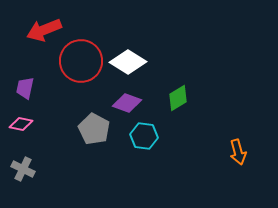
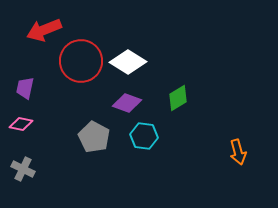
gray pentagon: moved 8 px down
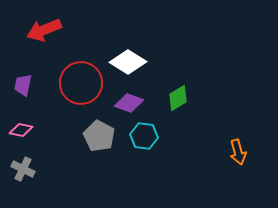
red circle: moved 22 px down
purple trapezoid: moved 2 px left, 3 px up
purple diamond: moved 2 px right
pink diamond: moved 6 px down
gray pentagon: moved 5 px right, 1 px up
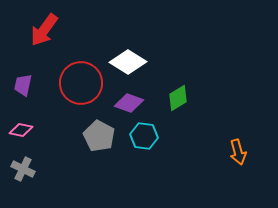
red arrow: rotated 32 degrees counterclockwise
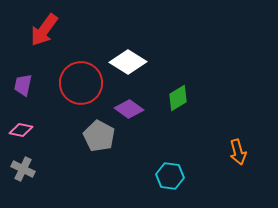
purple diamond: moved 6 px down; rotated 16 degrees clockwise
cyan hexagon: moved 26 px right, 40 px down
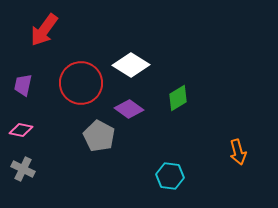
white diamond: moved 3 px right, 3 px down
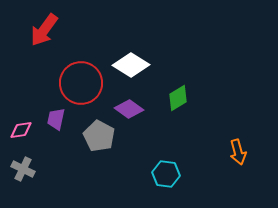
purple trapezoid: moved 33 px right, 34 px down
pink diamond: rotated 20 degrees counterclockwise
cyan hexagon: moved 4 px left, 2 px up
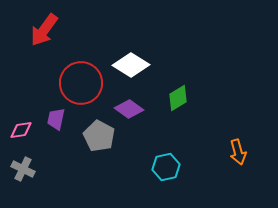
cyan hexagon: moved 7 px up; rotated 20 degrees counterclockwise
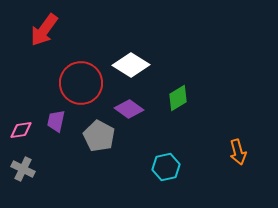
purple trapezoid: moved 2 px down
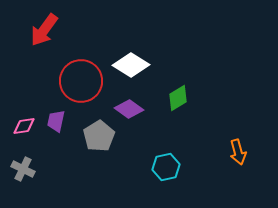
red circle: moved 2 px up
pink diamond: moved 3 px right, 4 px up
gray pentagon: rotated 12 degrees clockwise
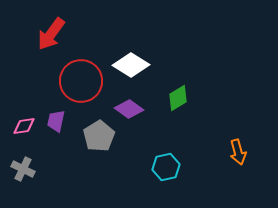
red arrow: moved 7 px right, 4 px down
